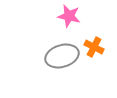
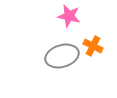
orange cross: moved 1 px left, 1 px up
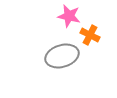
orange cross: moved 3 px left, 11 px up
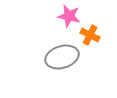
gray ellipse: moved 1 px down
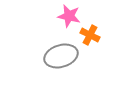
gray ellipse: moved 1 px left, 1 px up
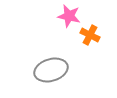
gray ellipse: moved 10 px left, 14 px down
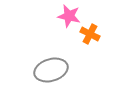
orange cross: moved 1 px up
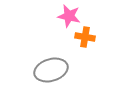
orange cross: moved 5 px left, 3 px down; rotated 18 degrees counterclockwise
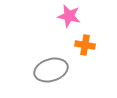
orange cross: moved 8 px down
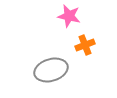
orange cross: rotated 30 degrees counterclockwise
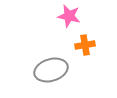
orange cross: rotated 12 degrees clockwise
